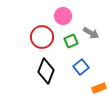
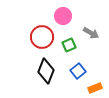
green square: moved 2 px left, 4 px down
blue square: moved 3 px left, 4 px down
orange rectangle: moved 4 px left
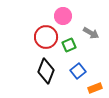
red circle: moved 4 px right
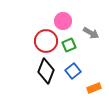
pink circle: moved 5 px down
red circle: moved 4 px down
blue square: moved 5 px left
orange rectangle: moved 1 px left
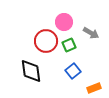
pink circle: moved 1 px right, 1 px down
black diamond: moved 15 px left; rotated 30 degrees counterclockwise
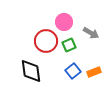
orange rectangle: moved 16 px up
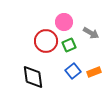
black diamond: moved 2 px right, 6 px down
